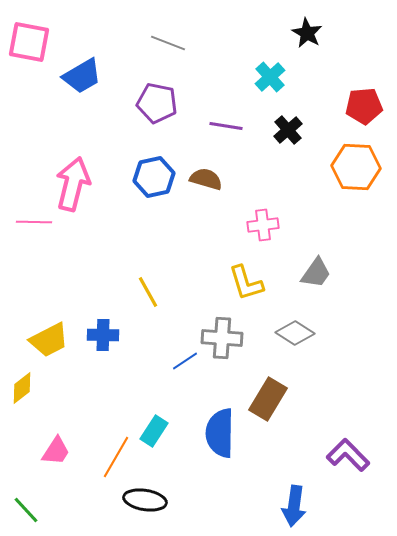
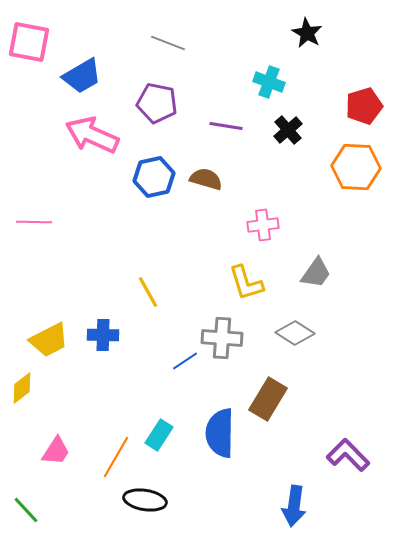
cyan cross: moved 1 px left, 5 px down; rotated 28 degrees counterclockwise
red pentagon: rotated 12 degrees counterclockwise
pink arrow: moved 19 px right, 49 px up; rotated 80 degrees counterclockwise
cyan rectangle: moved 5 px right, 4 px down
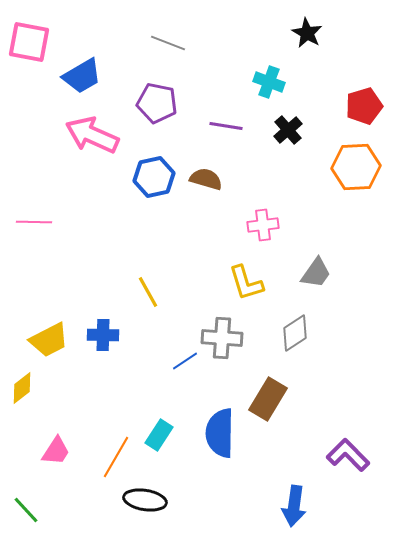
orange hexagon: rotated 6 degrees counterclockwise
gray diamond: rotated 66 degrees counterclockwise
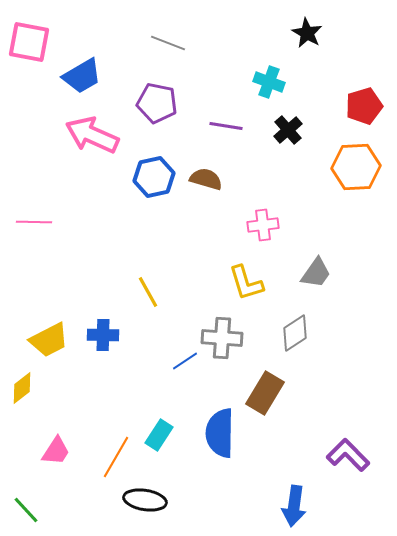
brown rectangle: moved 3 px left, 6 px up
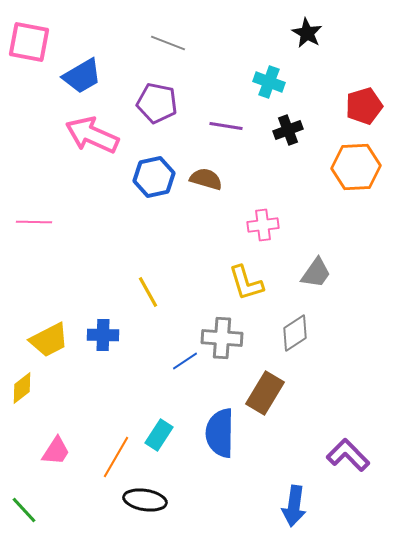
black cross: rotated 20 degrees clockwise
green line: moved 2 px left
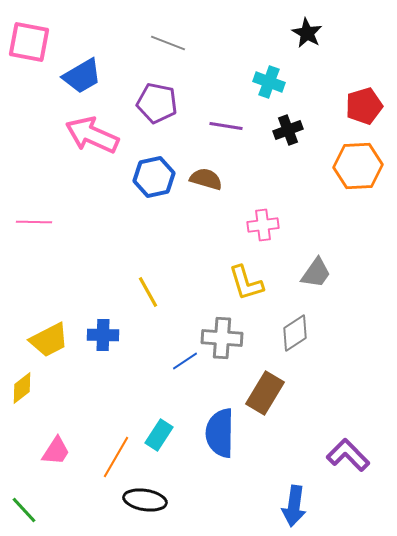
orange hexagon: moved 2 px right, 1 px up
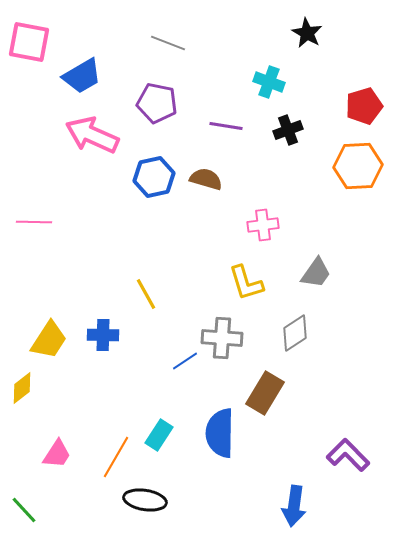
yellow line: moved 2 px left, 2 px down
yellow trapezoid: rotated 30 degrees counterclockwise
pink trapezoid: moved 1 px right, 3 px down
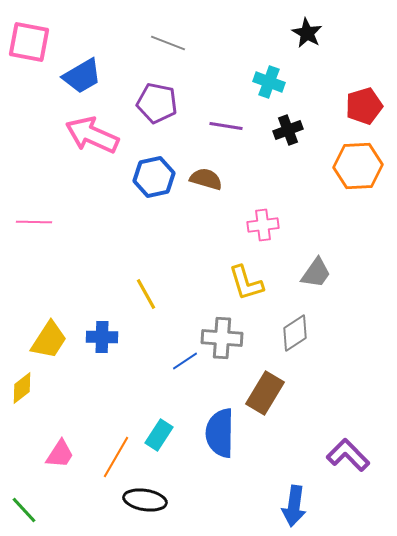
blue cross: moved 1 px left, 2 px down
pink trapezoid: moved 3 px right
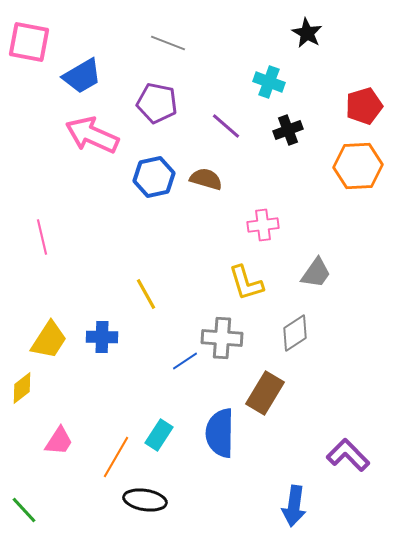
purple line: rotated 32 degrees clockwise
pink line: moved 8 px right, 15 px down; rotated 76 degrees clockwise
pink trapezoid: moved 1 px left, 13 px up
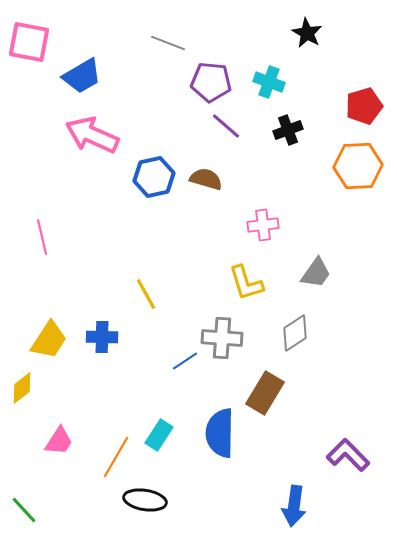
purple pentagon: moved 54 px right, 21 px up; rotated 6 degrees counterclockwise
